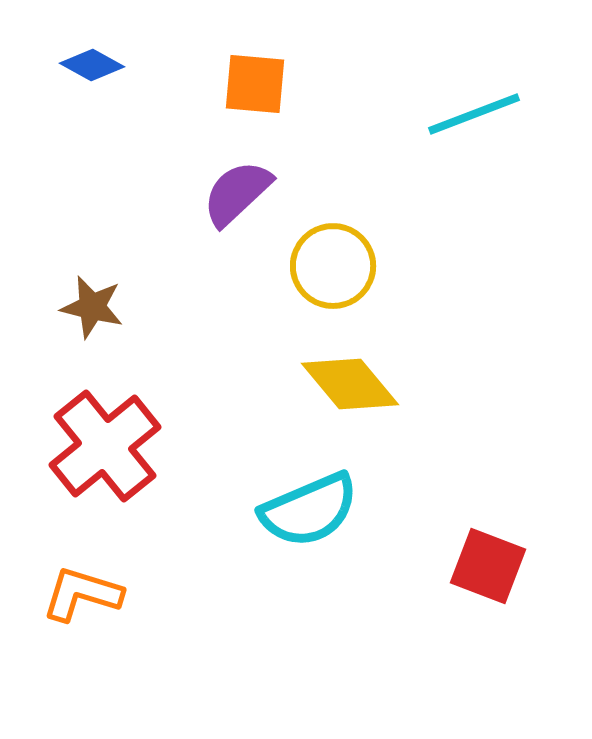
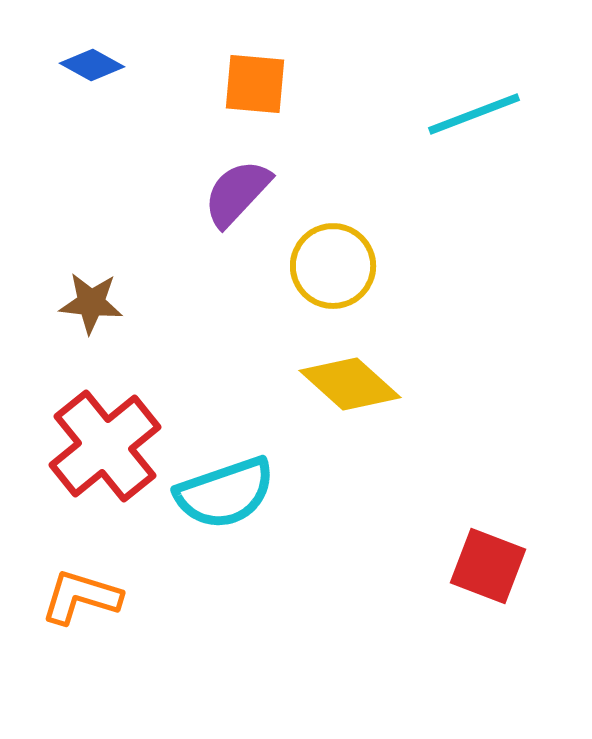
purple semicircle: rotated 4 degrees counterclockwise
brown star: moved 1 px left, 4 px up; rotated 8 degrees counterclockwise
yellow diamond: rotated 8 degrees counterclockwise
cyan semicircle: moved 84 px left, 17 px up; rotated 4 degrees clockwise
orange L-shape: moved 1 px left, 3 px down
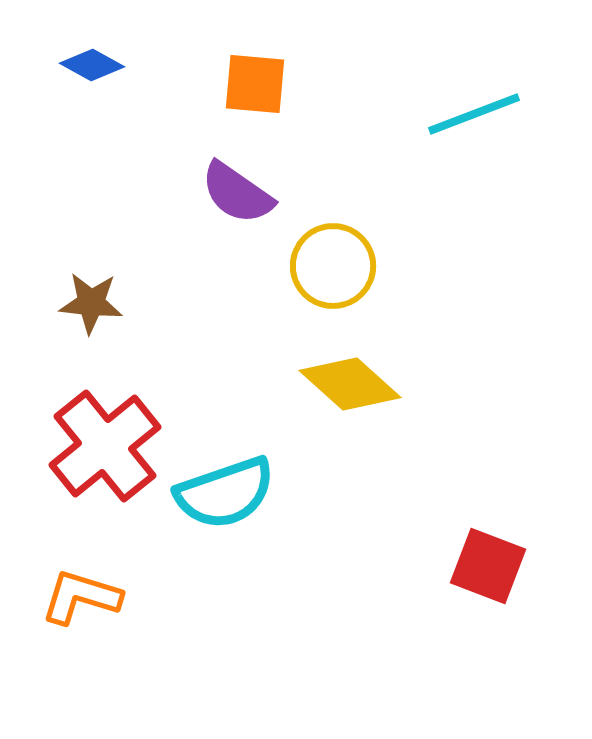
purple semicircle: rotated 98 degrees counterclockwise
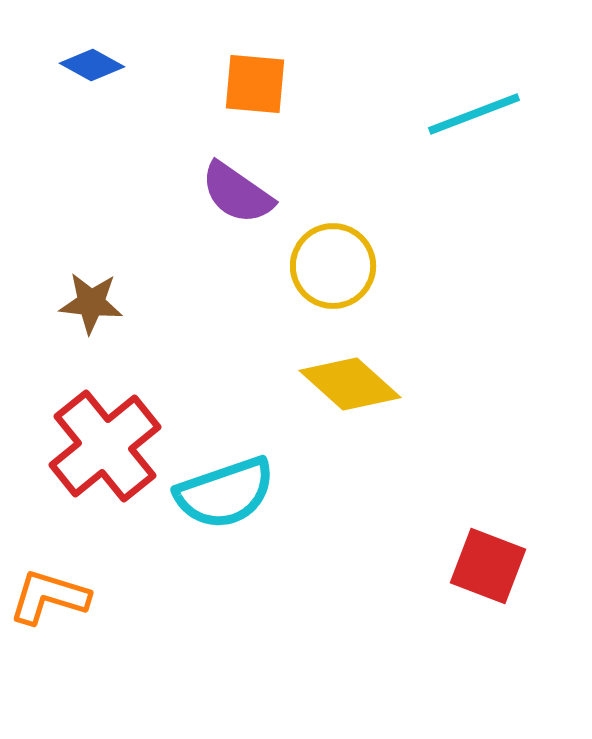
orange L-shape: moved 32 px left
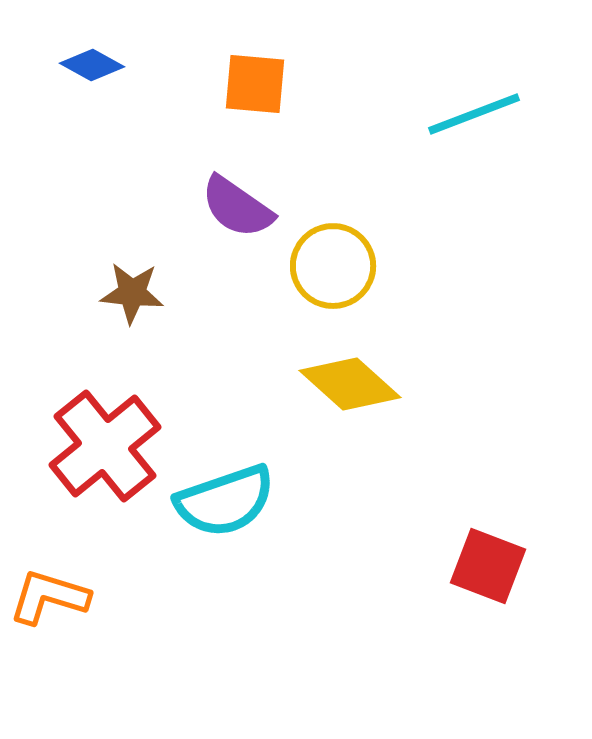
purple semicircle: moved 14 px down
brown star: moved 41 px right, 10 px up
cyan semicircle: moved 8 px down
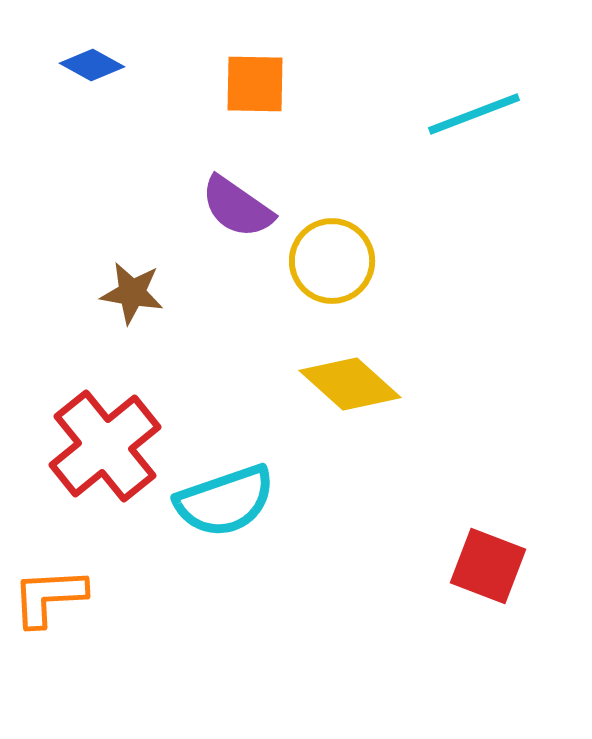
orange square: rotated 4 degrees counterclockwise
yellow circle: moved 1 px left, 5 px up
brown star: rotated 4 degrees clockwise
orange L-shape: rotated 20 degrees counterclockwise
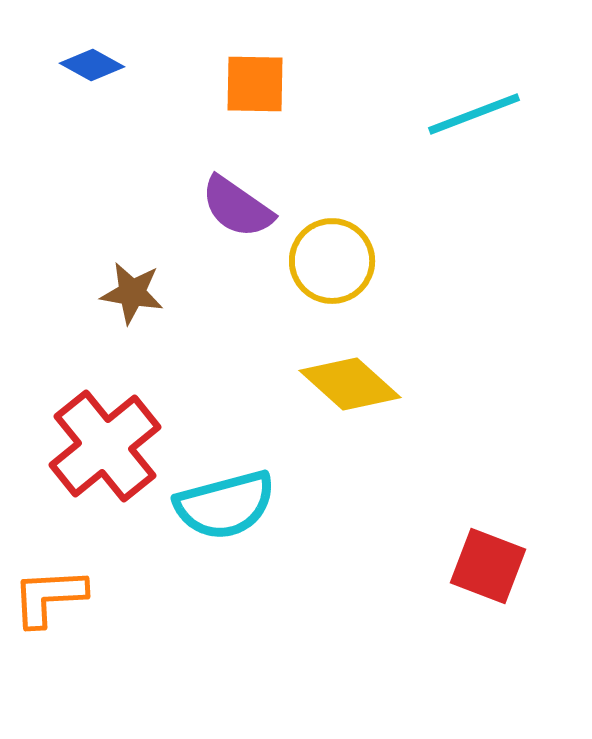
cyan semicircle: moved 4 px down; rotated 4 degrees clockwise
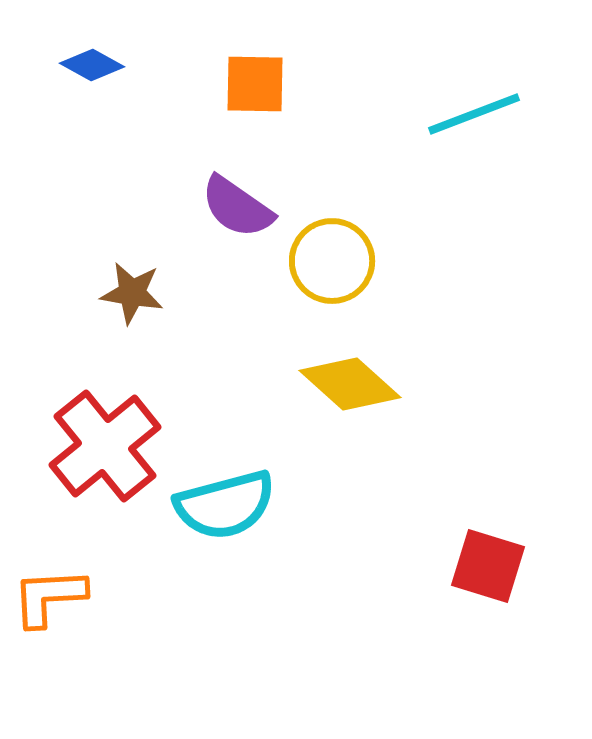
red square: rotated 4 degrees counterclockwise
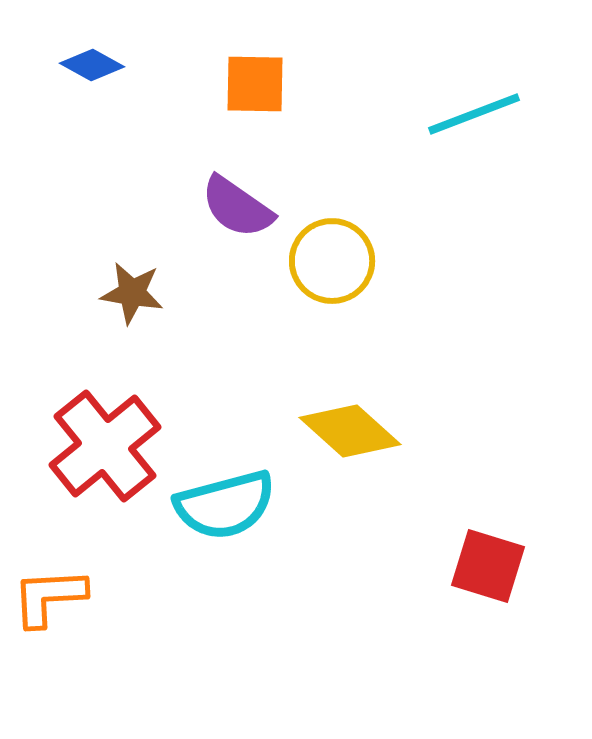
yellow diamond: moved 47 px down
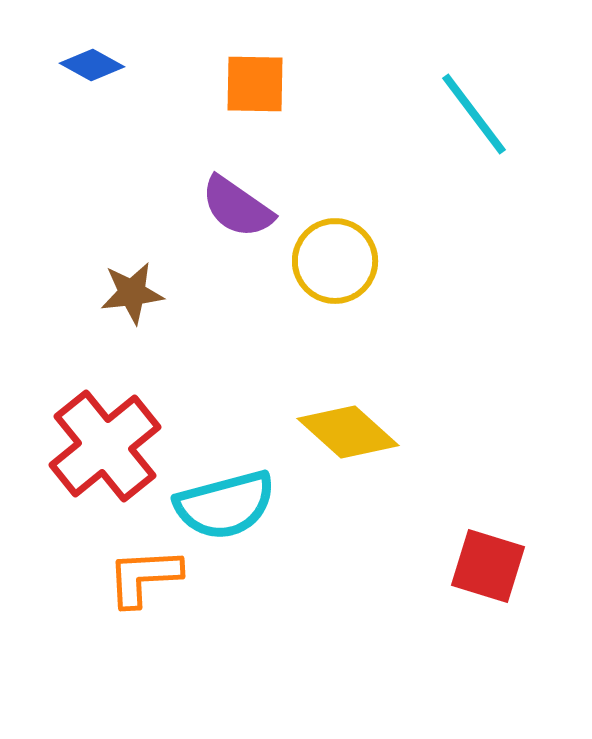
cyan line: rotated 74 degrees clockwise
yellow circle: moved 3 px right
brown star: rotated 16 degrees counterclockwise
yellow diamond: moved 2 px left, 1 px down
orange L-shape: moved 95 px right, 20 px up
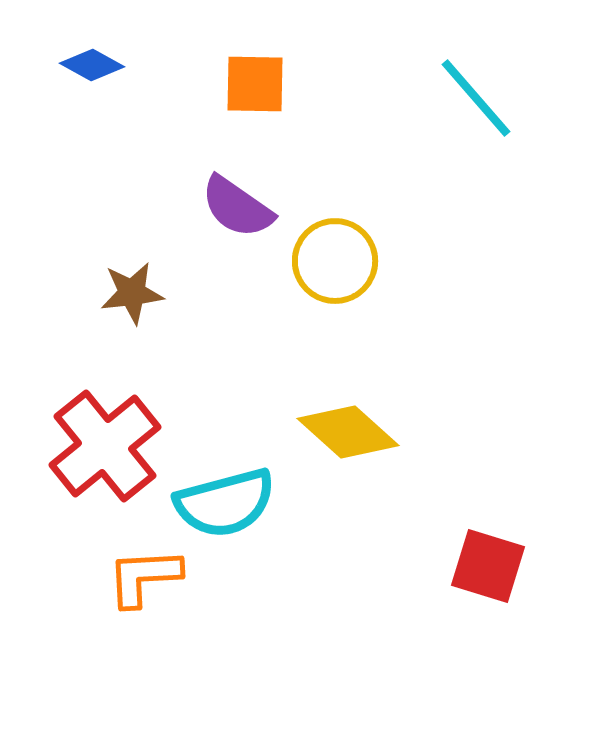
cyan line: moved 2 px right, 16 px up; rotated 4 degrees counterclockwise
cyan semicircle: moved 2 px up
